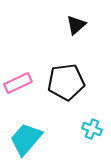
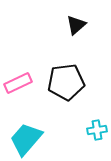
cyan cross: moved 5 px right, 1 px down; rotated 30 degrees counterclockwise
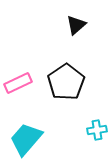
black pentagon: rotated 27 degrees counterclockwise
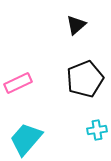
black pentagon: moved 19 px right, 3 px up; rotated 12 degrees clockwise
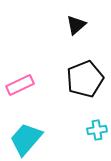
pink rectangle: moved 2 px right, 2 px down
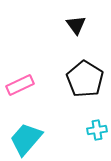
black triangle: rotated 25 degrees counterclockwise
black pentagon: rotated 18 degrees counterclockwise
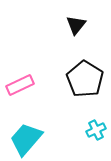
black triangle: rotated 15 degrees clockwise
cyan cross: moved 1 px left; rotated 18 degrees counterclockwise
